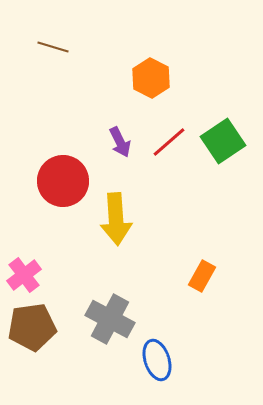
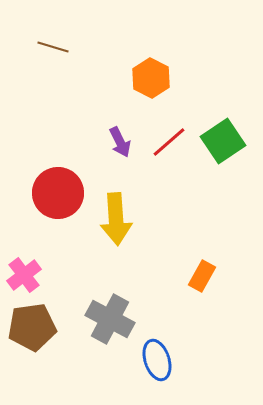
red circle: moved 5 px left, 12 px down
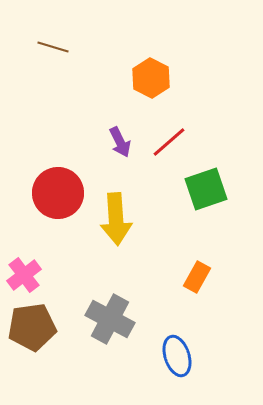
green square: moved 17 px left, 48 px down; rotated 15 degrees clockwise
orange rectangle: moved 5 px left, 1 px down
blue ellipse: moved 20 px right, 4 px up
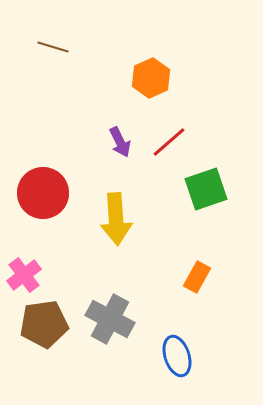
orange hexagon: rotated 9 degrees clockwise
red circle: moved 15 px left
brown pentagon: moved 12 px right, 3 px up
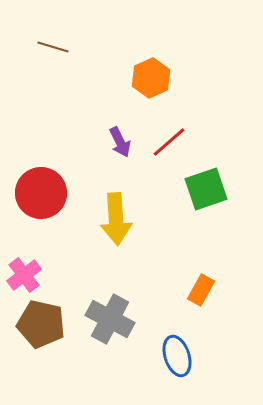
red circle: moved 2 px left
orange rectangle: moved 4 px right, 13 px down
brown pentagon: moved 3 px left; rotated 21 degrees clockwise
